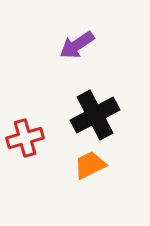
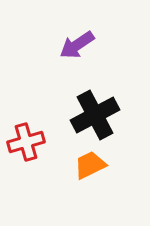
red cross: moved 1 px right, 4 px down
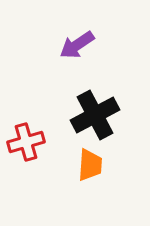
orange trapezoid: rotated 120 degrees clockwise
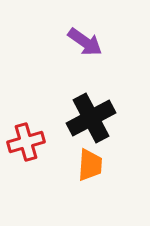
purple arrow: moved 8 px right, 3 px up; rotated 111 degrees counterclockwise
black cross: moved 4 px left, 3 px down
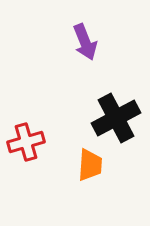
purple arrow: rotated 33 degrees clockwise
black cross: moved 25 px right
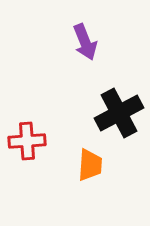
black cross: moved 3 px right, 5 px up
red cross: moved 1 px right, 1 px up; rotated 12 degrees clockwise
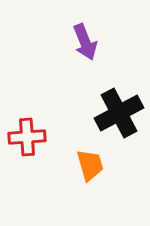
red cross: moved 4 px up
orange trapezoid: rotated 20 degrees counterclockwise
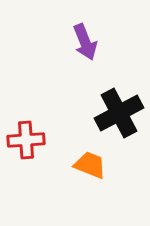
red cross: moved 1 px left, 3 px down
orange trapezoid: rotated 52 degrees counterclockwise
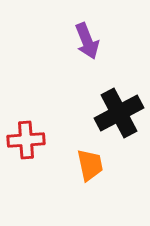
purple arrow: moved 2 px right, 1 px up
orange trapezoid: rotated 56 degrees clockwise
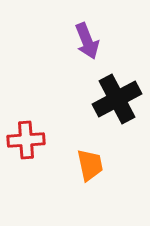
black cross: moved 2 px left, 14 px up
